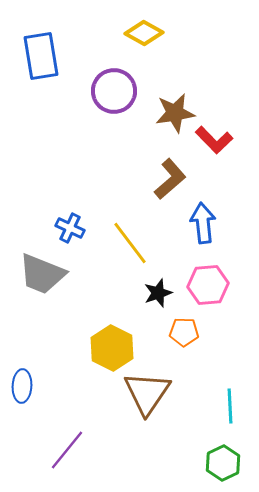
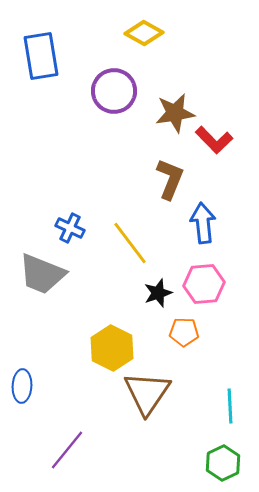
brown L-shape: rotated 27 degrees counterclockwise
pink hexagon: moved 4 px left, 1 px up
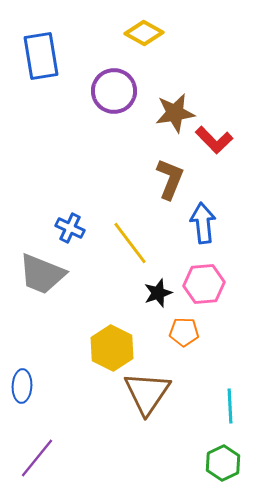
purple line: moved 30 px left, 8 px down
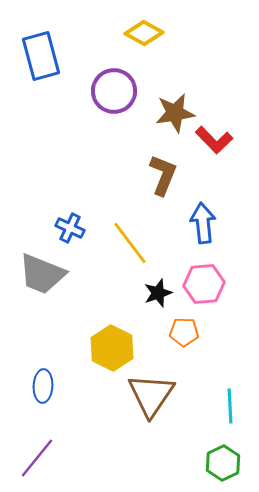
blue rectangle: rotated 6 degrees counterclockwise
brown L-shape: moved 7 px left, 4 px up
blue ellipse: moved 21 px right
brown triangle: moved 4 px right, 2 px down
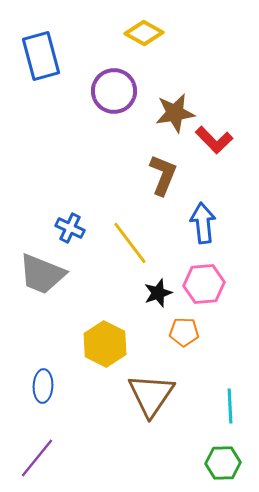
yellow hexagon: moved 7 px left, 4 px up
green hexagon: rotated 24 degrees clockwise
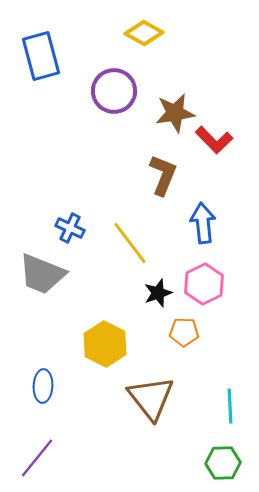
pink hexagon: rotated 21 degrees counterclockwise
brown triangle: moved 3 px down; rotated 12 degrees counterclockwise
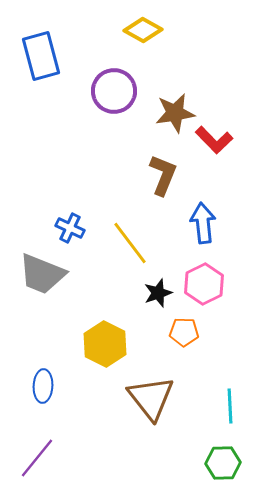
yellow diamond: moved 1 px left, 3 px up
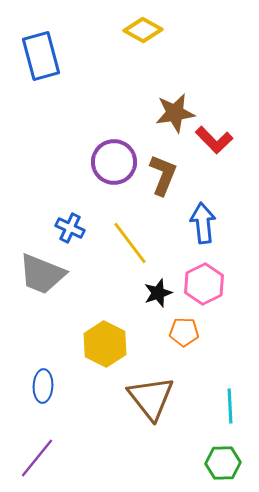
purple circle: moved 71 px down
